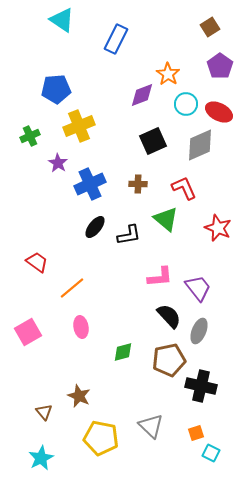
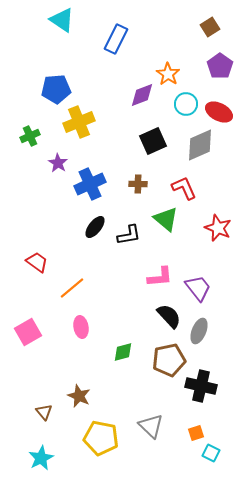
yellow cross: moved 4 px up
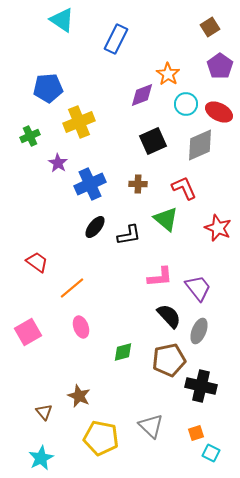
blue pentagon: moved 8 px left, 1 px up
pink ellipse: rotated 10 degrees counterclockwise
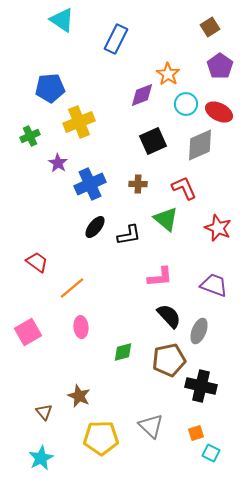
blue pentagon: moved 2 px right
purple trapezoid: moved 16 px right, 3 px up; rotated 32 degrees counterclockwise
pink ellipse: rotated 15 degrees clockwise
yellow pentagon: rotated 12 degrees counterclockwise
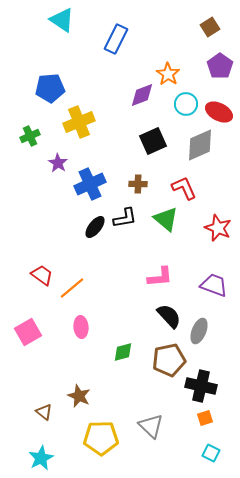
black L-shape: moved 4 px left, 17 px up
red trapezoid: moved 5 px right, 13 px down
brown triangle: rotated 12 degrees counterclockwise
orange square: moved 9 px right, 15 px up
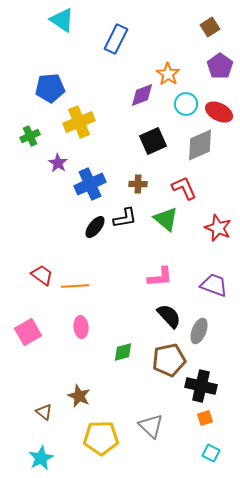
orange line: moved 3 px right, 2 px up; rotated 36 degrees clockwise
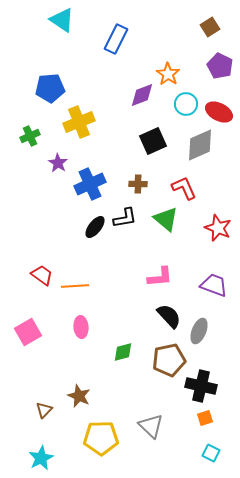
purple pentagon: rotated 10 degrees counterclockwise
brown triangle: moved 2 px up; rotated 36 degrees clockwise
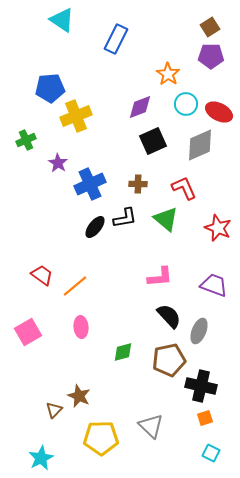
purple pentagon: moved 9 px left, 10 px up; rotated 25 degrees counterclockwise
purple diamond: moved 2 px left, 12 px down
yellow cross: moved 3 px left, 6 px up
green cross: moved 4 px left, 4 px down
orange line: rotated 36 degrees counterclockwise
brown triangle: moved 10 px right
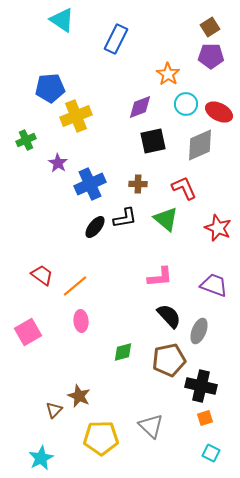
black square: rotated 12 degrees clockwise
pink ellipse: moved 6 px up
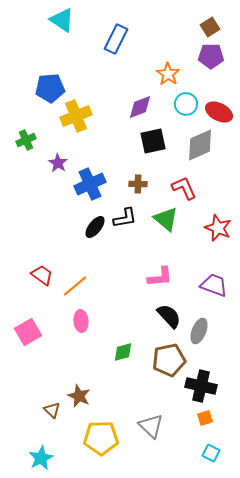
brown triangle: moved 2 px left; rotated 30 degrees counterclockwise
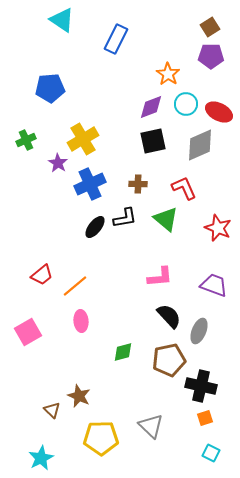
purple diamond: moved 11 px right
yellow cross: moved 7 px right, 23 px down; rotated 8 degrees counterclockwise
red trapezoid: rotated 105 degrees clockwise
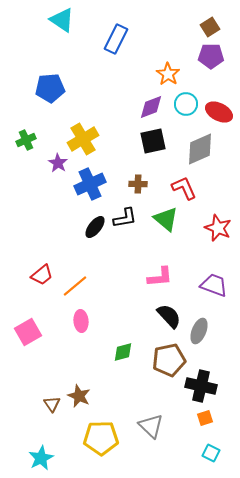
gray diamond: moved 4 px down
brown triangle: moved 6 px up; rotated 12 degrees clockwise
